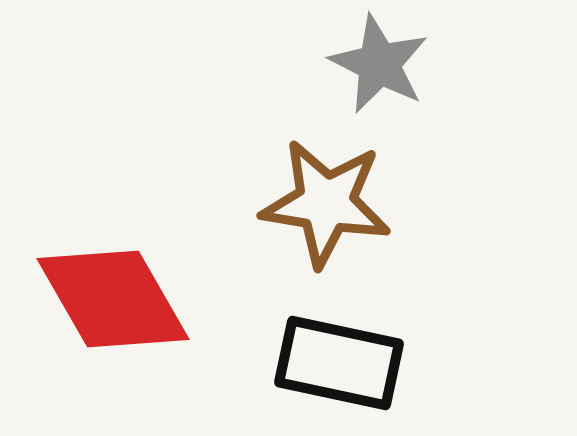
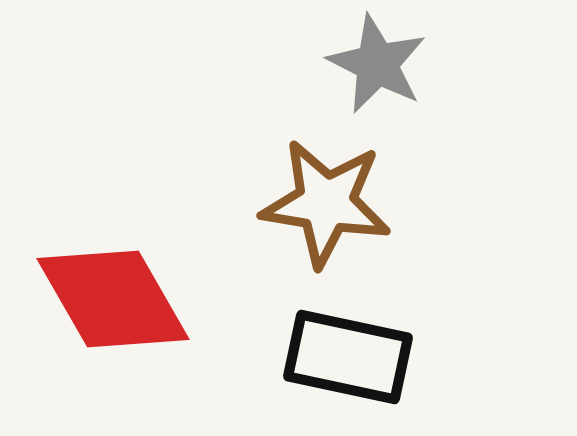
gray star: moved 2 px left
black rectangle: moved 9 px right, 6 px up
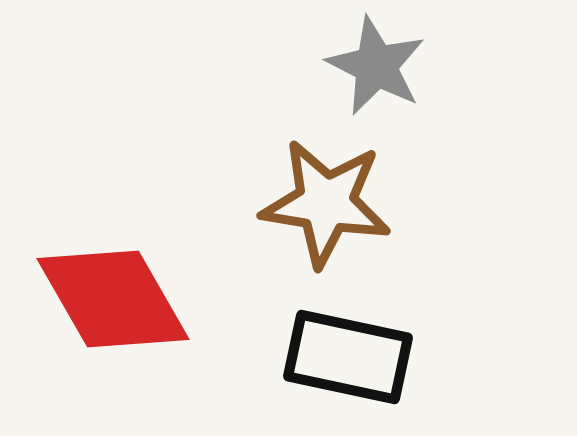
gray star: moved 1 px left, 2 px down
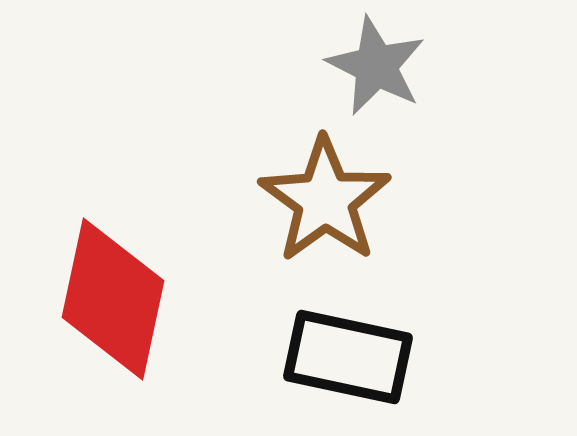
brown star: moved 1 px left, 3 px up; rotated 27 degrees clockwise
red diamond: rotated 42 degrees clockwise
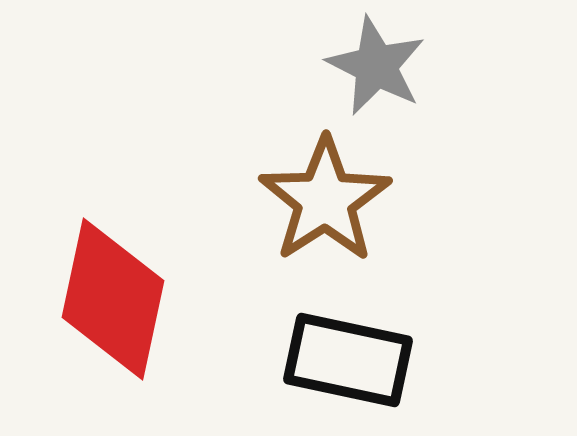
brown star: rotated 3 degrees clockwise
black rectangle: moved 3 px down
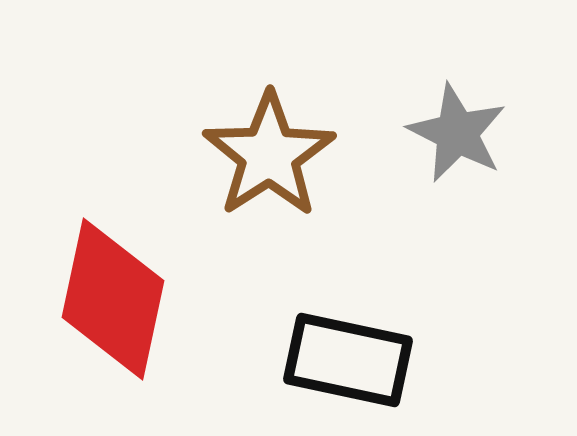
gray star: moved 81 px right, 67 px down
brown star: moved 56 px left, 45 px up
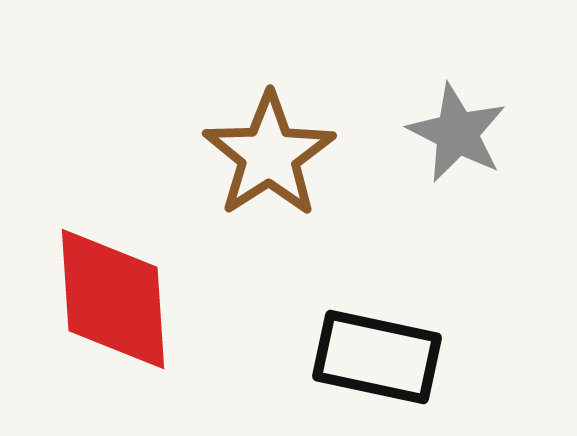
red diamond: rotated 16 degrees counterclockwise
black rectangle: moved 29 px right, 3 px up
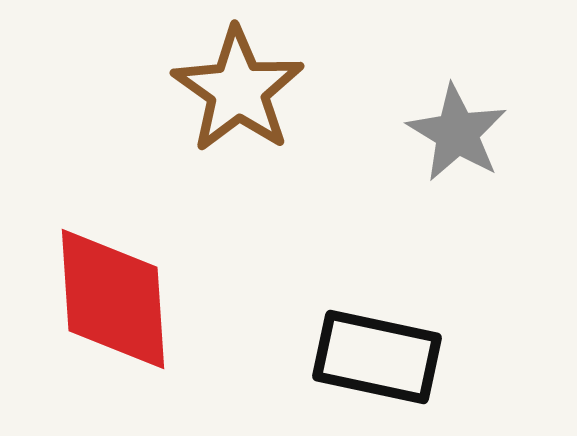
gray star: rotated 4 degrees clockwise
brown star: moved 31 px left, 65 px up; rotated 4 degrees counterclockwise
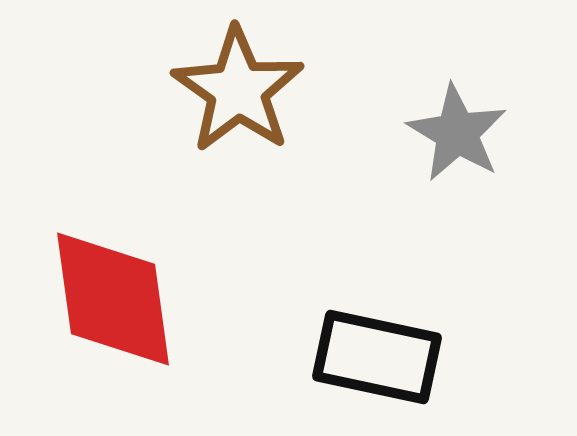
red diamond: rotated 4 degrees counterclockwise
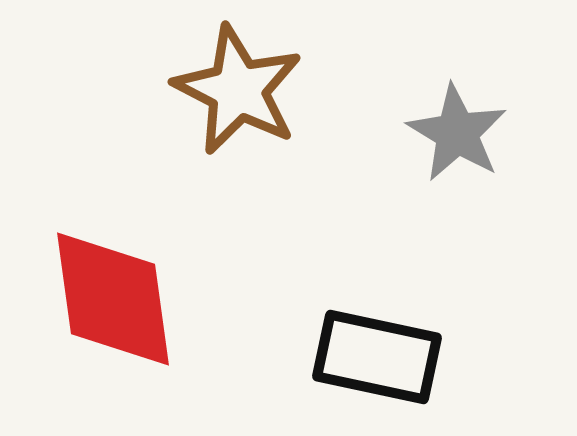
brown star: rotated 8 degrees counterclockwise
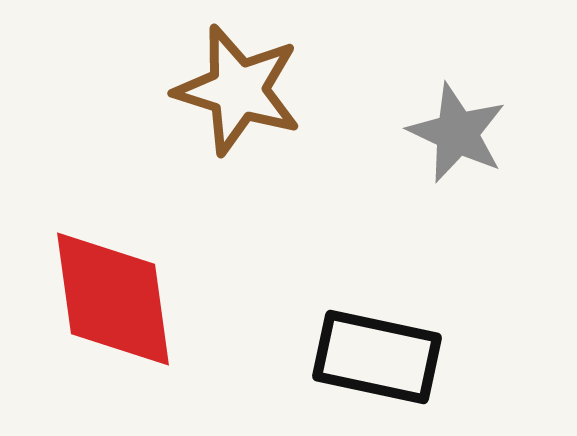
brown star: rotated 10 degrees counterclockwise
gray star: rotated 6 degrees counterclockwise
